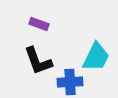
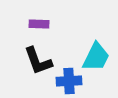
purple rectangle: rotated 18 degrees counterclockwise
blue cross: moved 1 px left, 1 px up
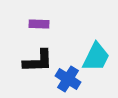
black L-shape: rotated 72 degrees counterclockwise
blue cross: moved 1 px left, 2 px up; rotated 35 degrees clockwise
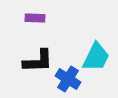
purple rectangle: moved 4 px left, 6 px up
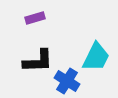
purple rectangle: rotated 18 degrees counterclockwise
blue cross: moved 1 px left, 2 px down
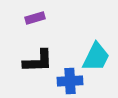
blue cross: moved 3 px right; rotated 35 degrees counterclockwise
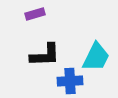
purple rectangle: moved 4 px up
black L-shape: moved 7 px right, 6 px up
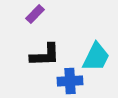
purple rectangle: rotated 30 degrees counterclockwise
